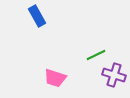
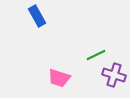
pink trapezoid: moved 4 px right
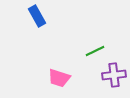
green line: moved 1 px left, 4 px up
purple cross: rotated 25 degrees counterclockwise
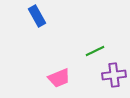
pink trapezoid: rotated 40 degrees counterclockwise
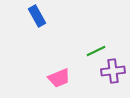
green line: moved 1 px right
purple cross: moved 1 px left, 4 px up
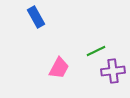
blue rectangle: moved 1 px left, 1 px down
pink trapezoid: moved 10 px up; rotated 40 degrees counterclockwise
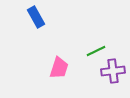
pink trapezoid: rotated 10 degrees counterclockwise
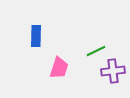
blue rectangle: moved 19 px down; rotated 30 degrees clockwise
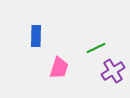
green line: moved 3 px up
purple cross: rotated 25 degrees counterclockwise
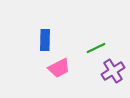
blue rectangle: moved 9 px right, 4 px down
pink trapezoid: rotated 45 degrees clockwise
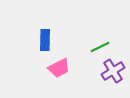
green line: moved 4 px right, 1 px up
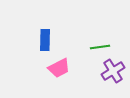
green line: rotated 18 degrees clockwise
